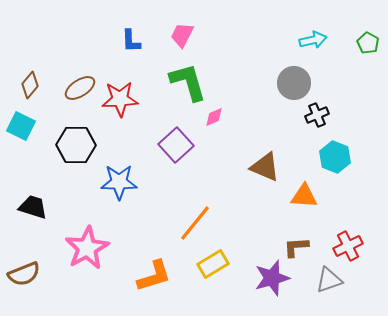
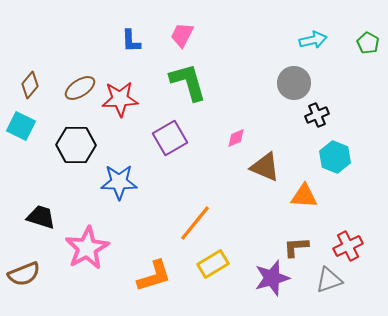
pink diamond: moved 22 px right, 21 px down
purple square: moved 6 px left, 7 px up; rotated 12 degrees clockwise
black trapezoid: moved 8 px right, 10 px down
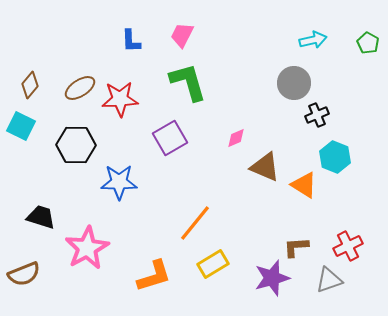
orange triangle: moved 11 px up; rotated 28 degrees clockwise
